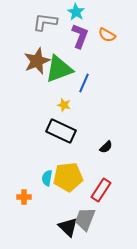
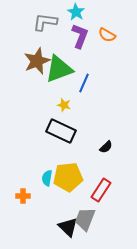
orange cross: moved 1 px left, 1 px up
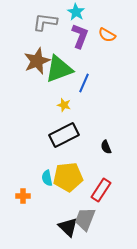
black rectangle: moved 3 px right, 4 px down; rotated 52 degrees counterclockwise
black semicircle: rotated 112 degrees clockwise
cyan semicircle: rotated 21 degrees counterclockwise
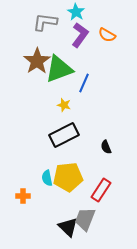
purple L-shape: moved 1 px up; rotated 15 degrees clockwise
brown star: rotated 12 degrees counterclockwise
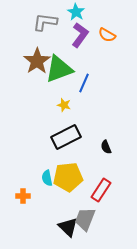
black rectangle: moved 2 px right, 2 px down
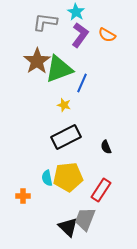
blue line: moved 2 px left
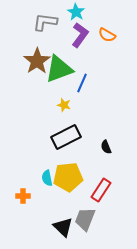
black triangle: moved 5 px left
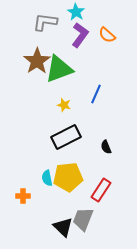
orange semicircle: rotated 12 degrees clockwise
blue line: moved 14 px right, 11 px down
gray trapezoid: moved 2 px left
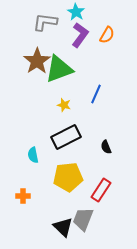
orange semicircle: rotated 102 degrees counterclockwise
cyan semicircle: moved 14 px left, 23 px up
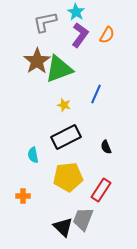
gray L-shape: rotated 20 degrees counterclockwise
